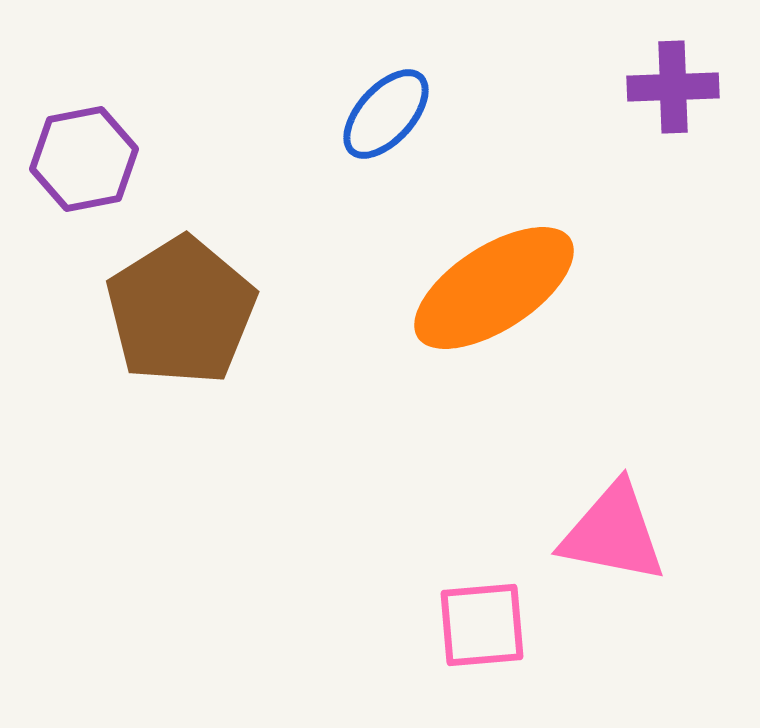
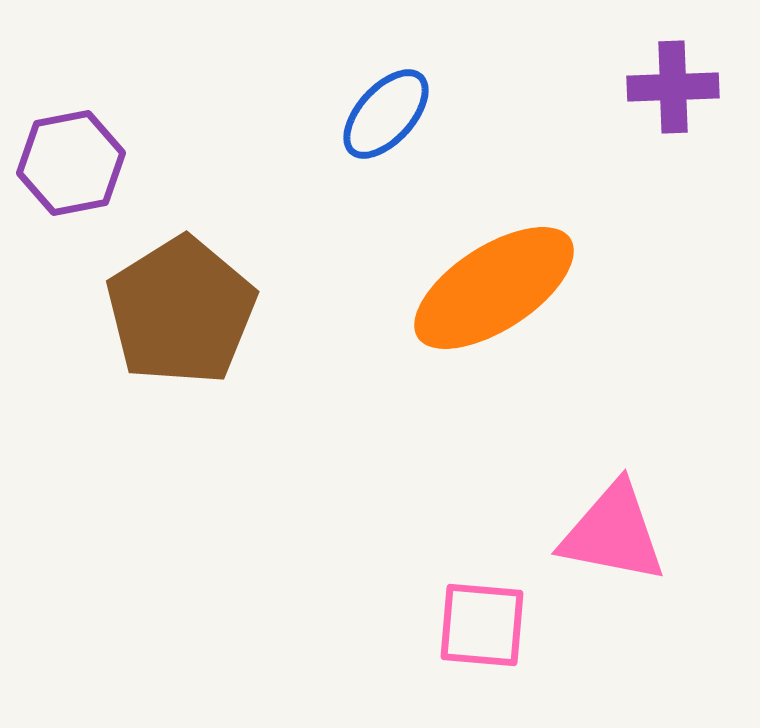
purple hexagon: moved 13 px left, 4 px down
pink square: rotated 10 degrees clockwise
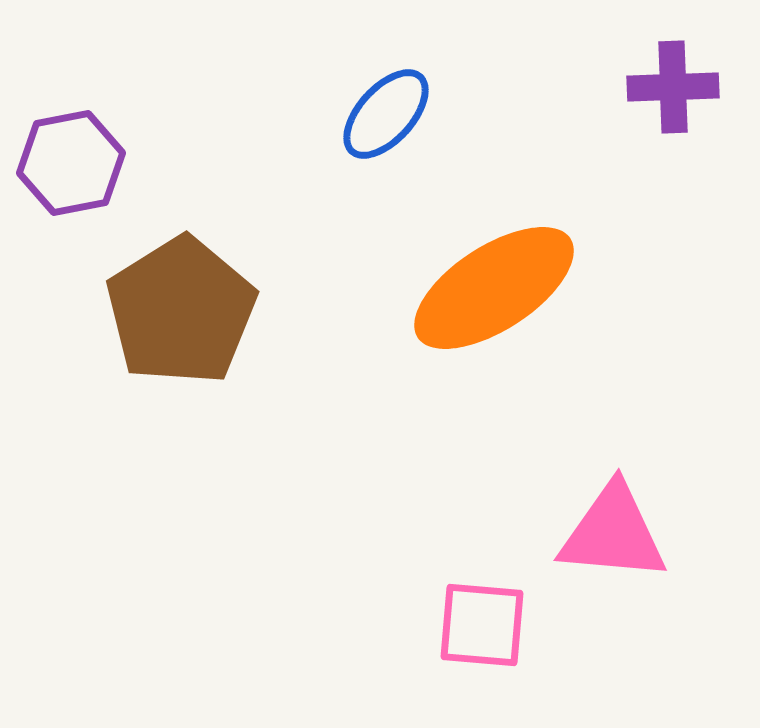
pink triangle: rotated 6 degrees counterclockwise
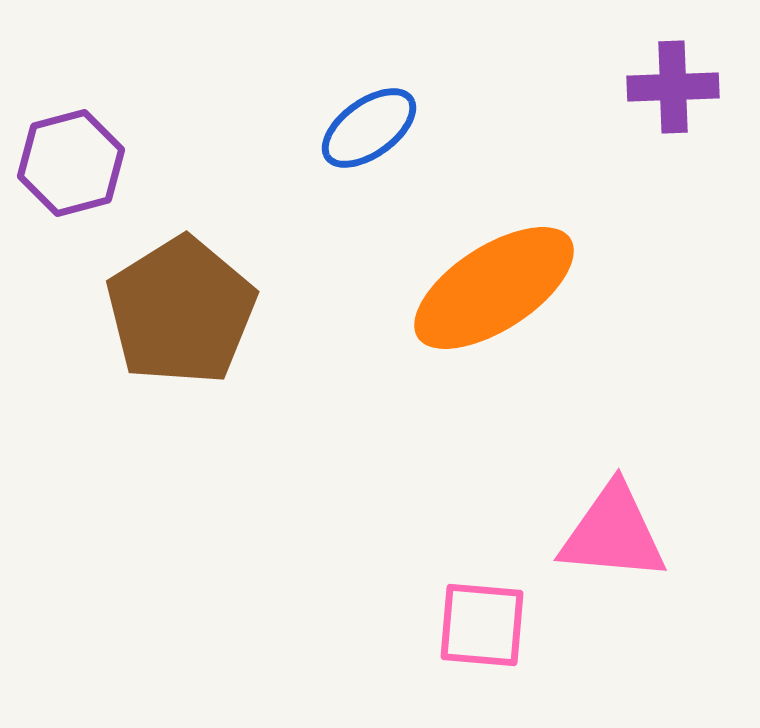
blue ellipse: moved 17 px left, 14 px down; rotated 12 degrees clockwise
purple hexagon: rotated 4 degrees counterclockwise
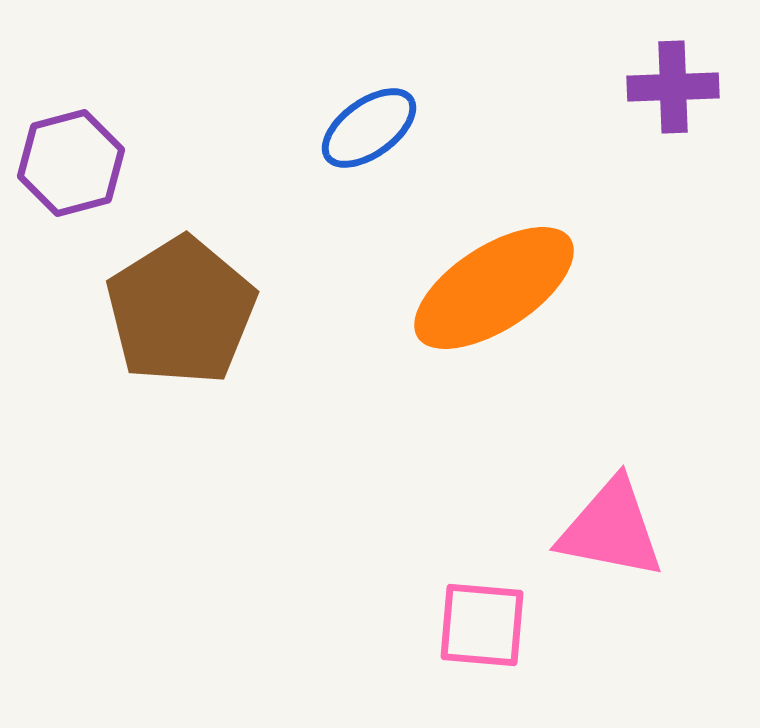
pink triangle: moved 2 px left, 4 px up; rotated 6 degrees clockwise
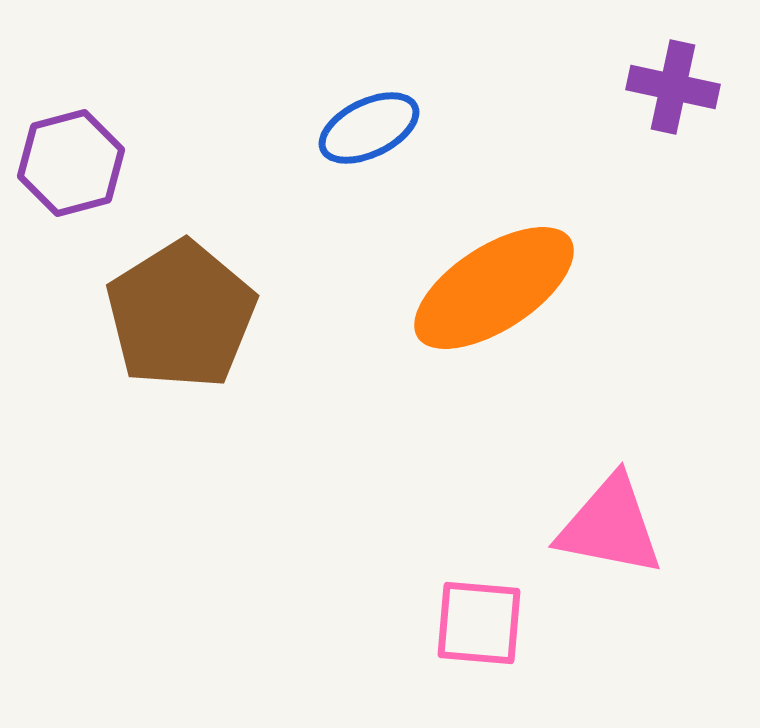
purple cross: rotated 14 degrees clockwise
blue ellipse: rotated 10 degrees clockwise
brown pentagon: moved 4 px down
pink triangle: moved 1 px left, 3 px up
pink square: moved 3 px left, 2 px up
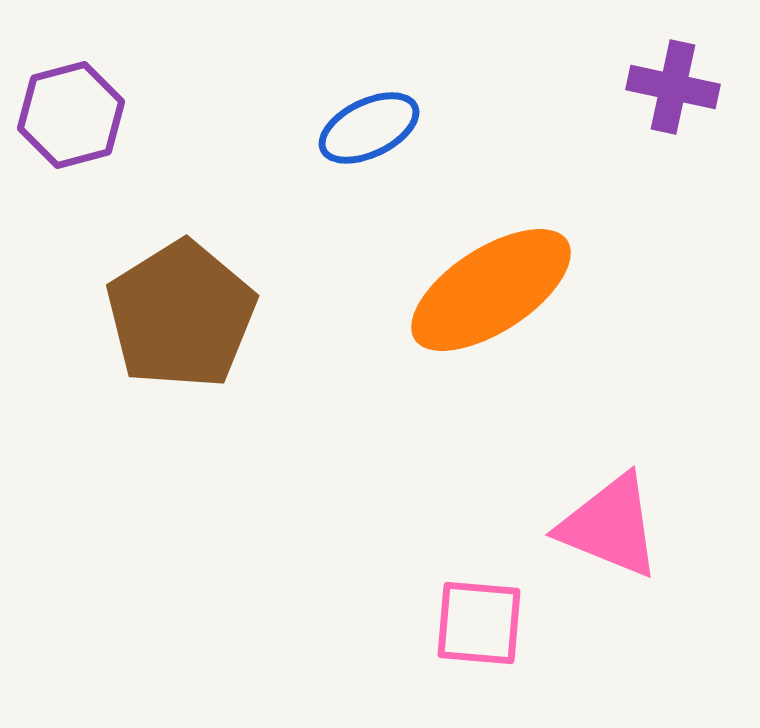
purple hexagon: moved 48 px up
orange ellipse: moved 3 px left, 2 px down
pink triangle: rotated 11 degrees clockwise
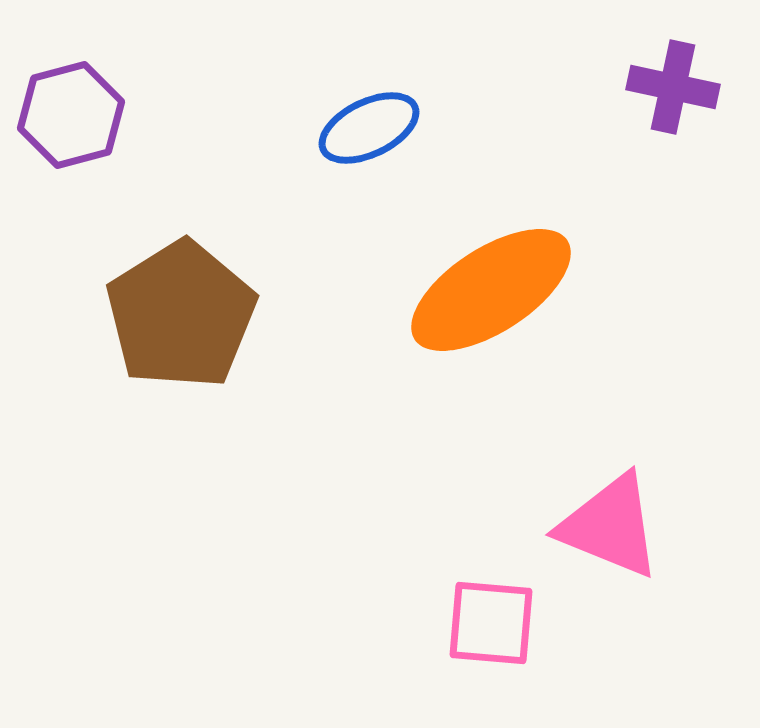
pink square: moved 12 px right
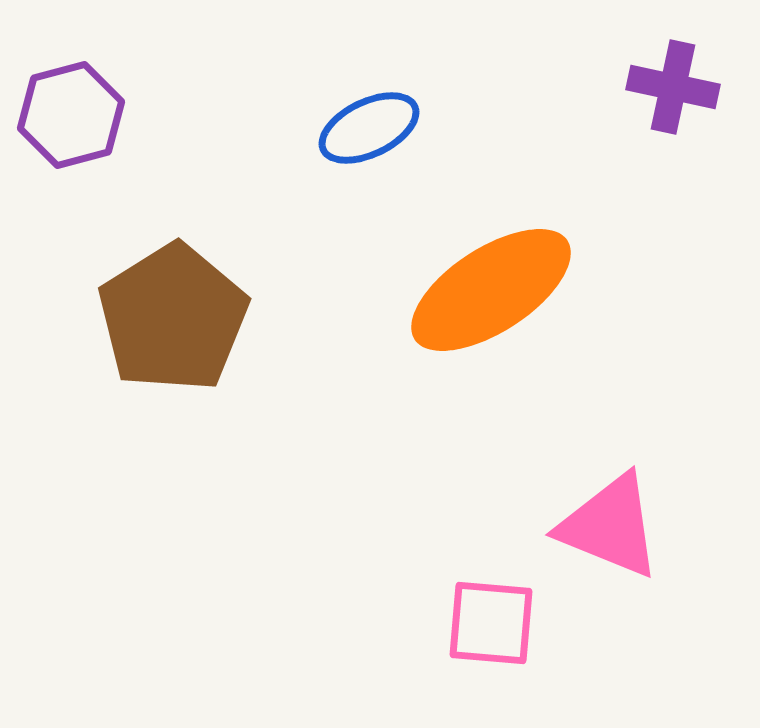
brown pentagon: moved 8 px left, 3 px down
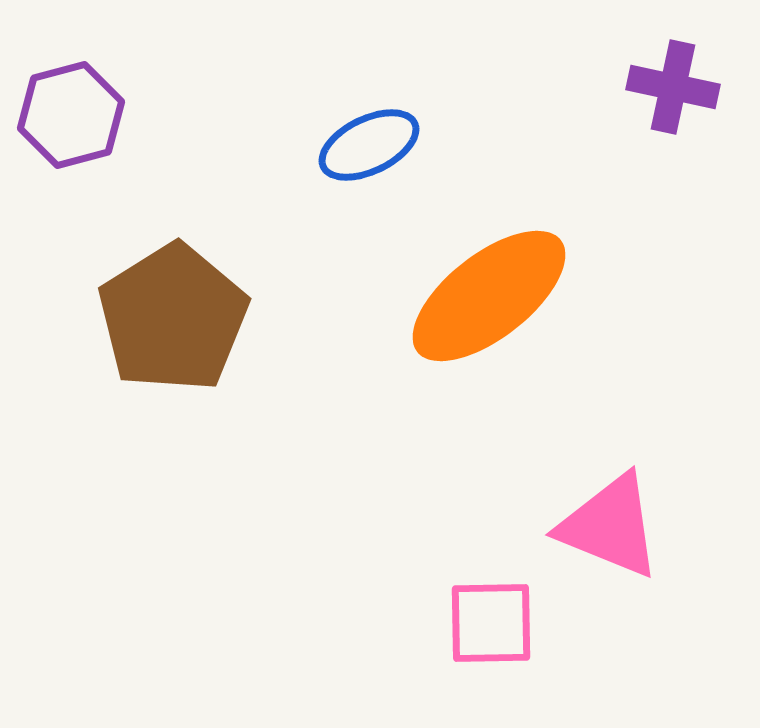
blue ellipse: moved 17 px down
orange ellipse: moved 2 px left, 6 px down; rotated 5 degrees counterclockwise
pink square: rotated 6 degrees counterclockwise
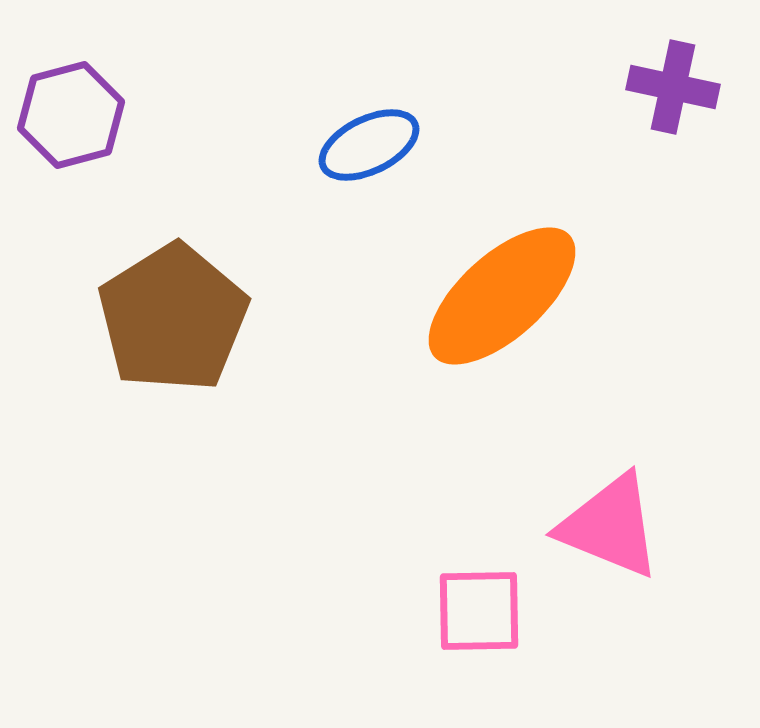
orange ellipse: moved 13 px right; rotated 4 degrees counterclockwise
pink square: moved 12 px left, 12 px up
